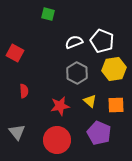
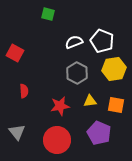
yellow triangle: rotated 48 degrees counterclockwise
orange square: rotated 12 degrees clockwise
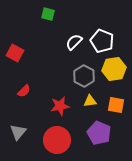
white semicircle: rotated 24 degrees counterclockwise
gray hexagon: moved 7 px right, 3 px down
red semicircle: rotated 48 degrees clockwise
gray triangle: moved 1 px right; rotated 18 degrees clockwise
